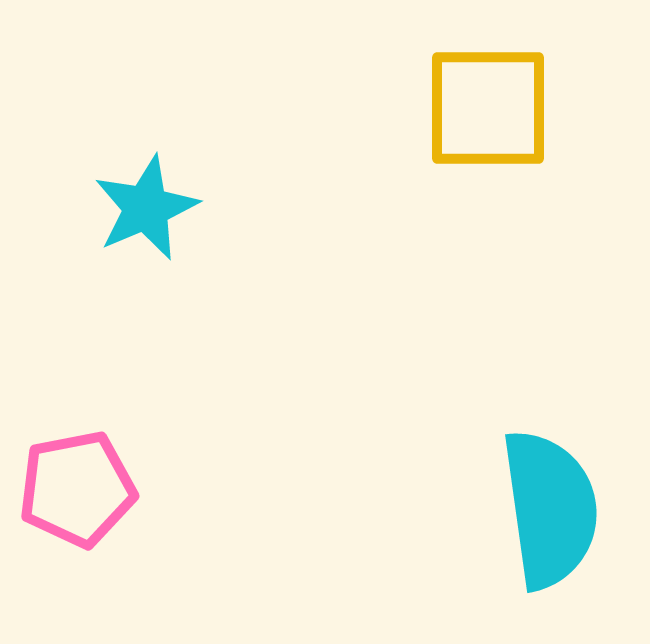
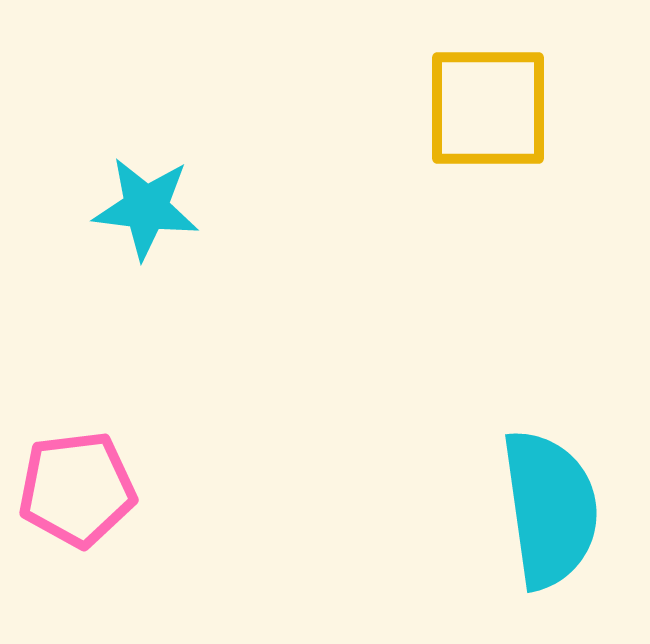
cyan star: rotated 30 degrees clockwise
pink pentagon: rotated 4 degrees clockwise
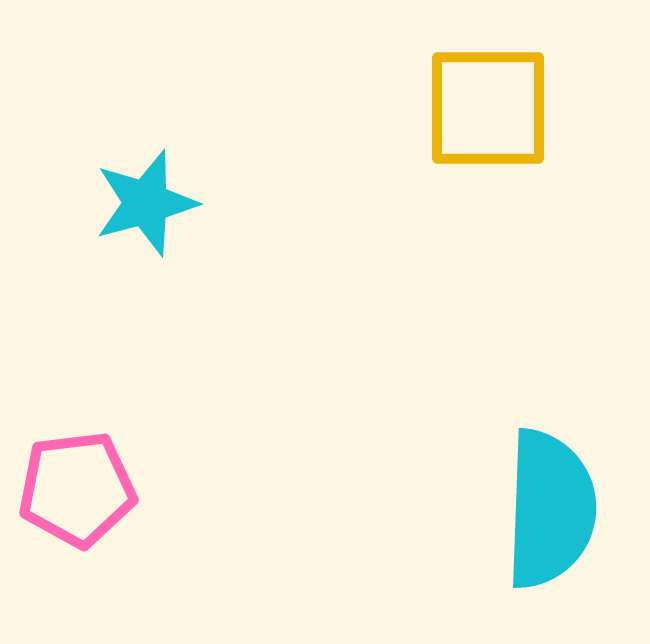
cyan star: moved 5 px up; rotated 22 degrees counterclockwise
cyan semicircle: rotated 10 degrees clockwise
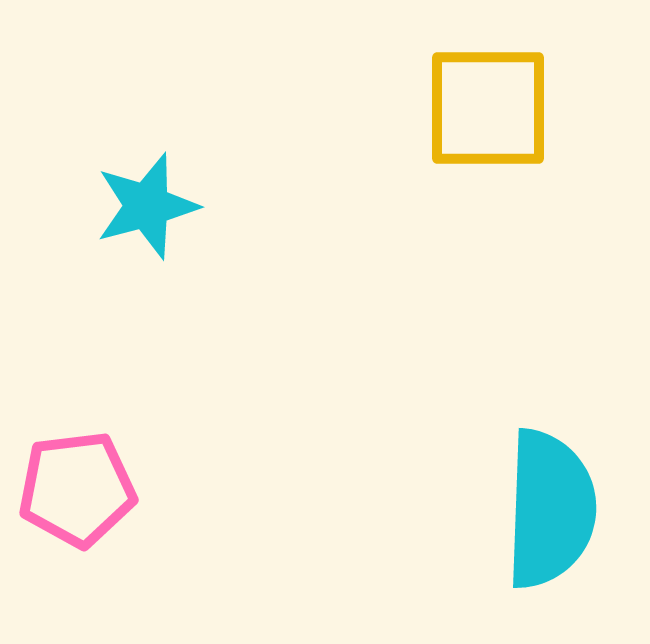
cyan star: moved 1 px right, 3 px down
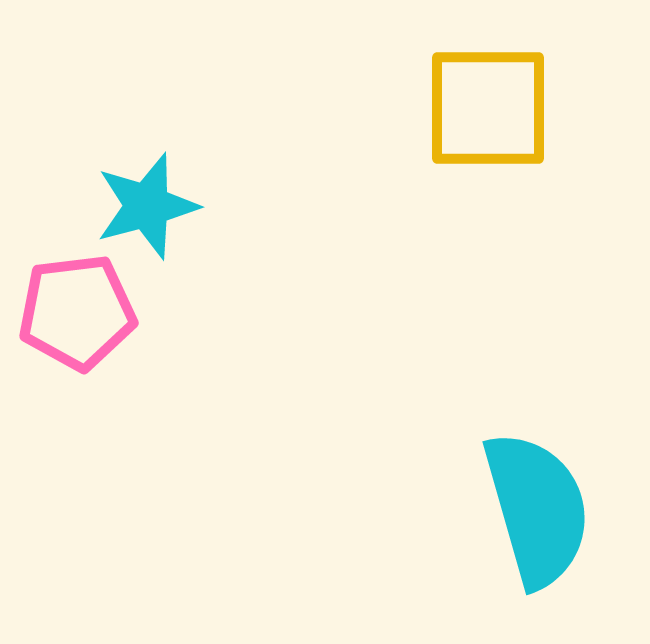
pink pentagon: moved 177 px up
cyan semicircle: moved 13 px left; rotated 18 degrees counterclockwise
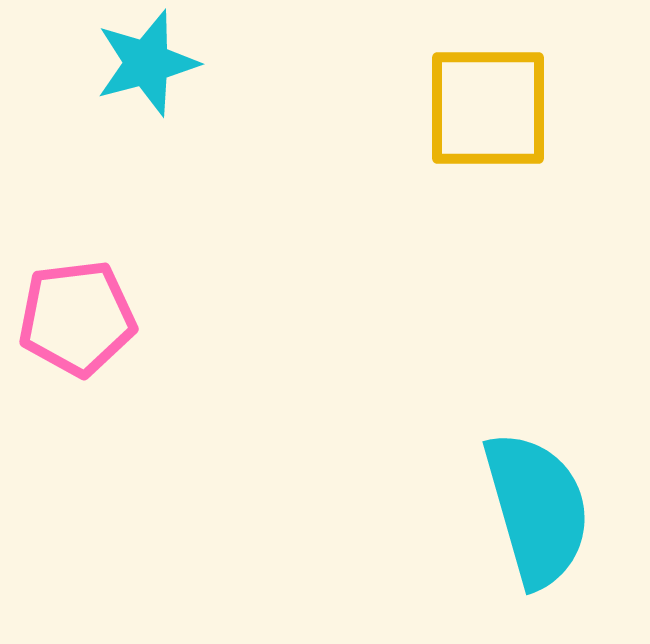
cyan star: moved 143 px up
pink pentagon: moved 6 px down
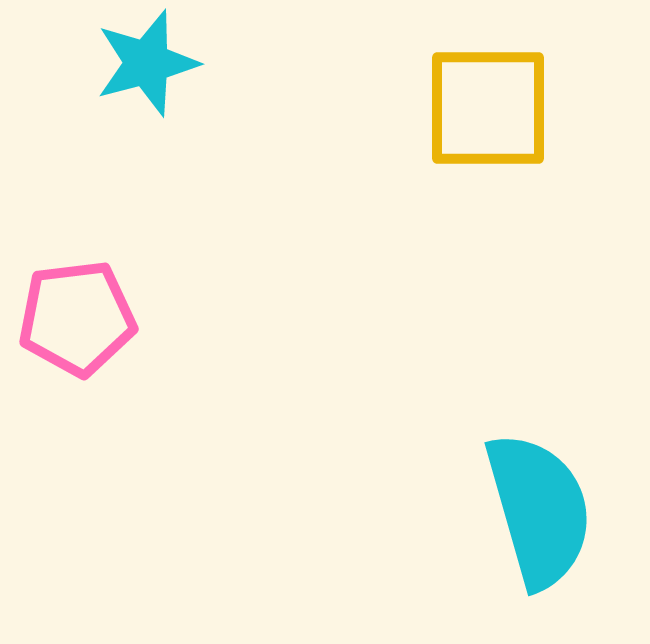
cyan semicircle: moved 2 px right, 1 px down
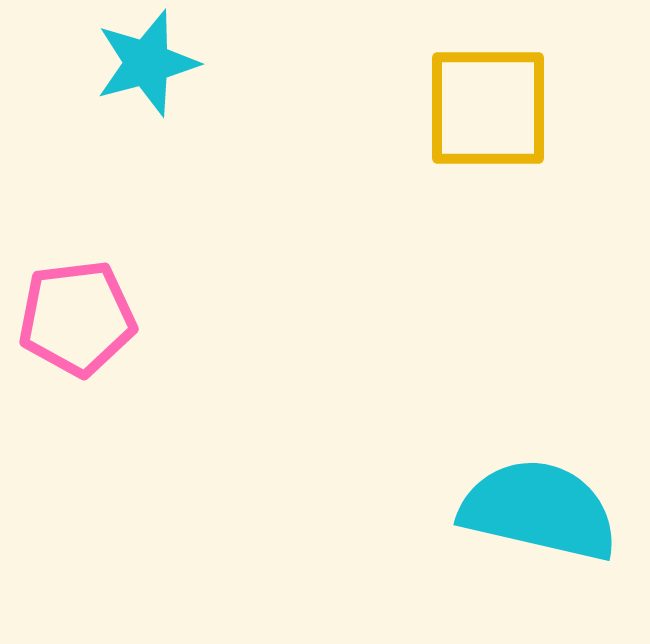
cyan semicircle: rotated 61 degrees counterclockwise
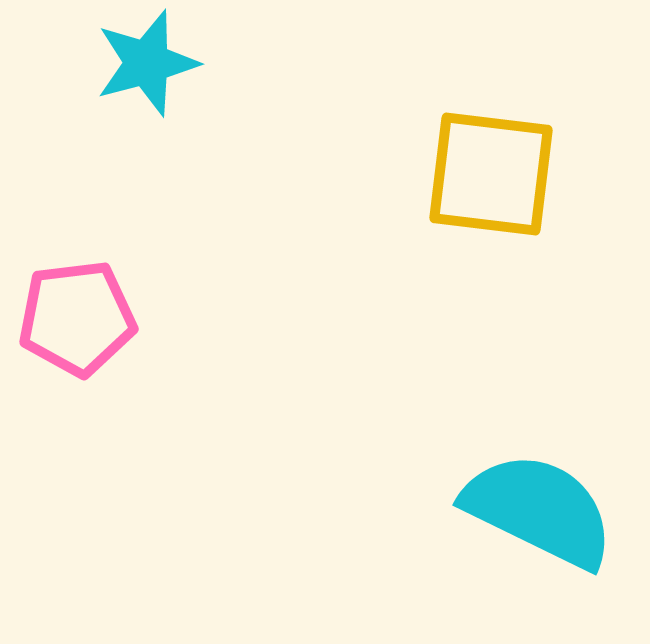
yellow square: moved 3 px right, 66 px down; rotated 7 degrees clockwise
cyan semicircle: rotated 13 degrees clockwise
